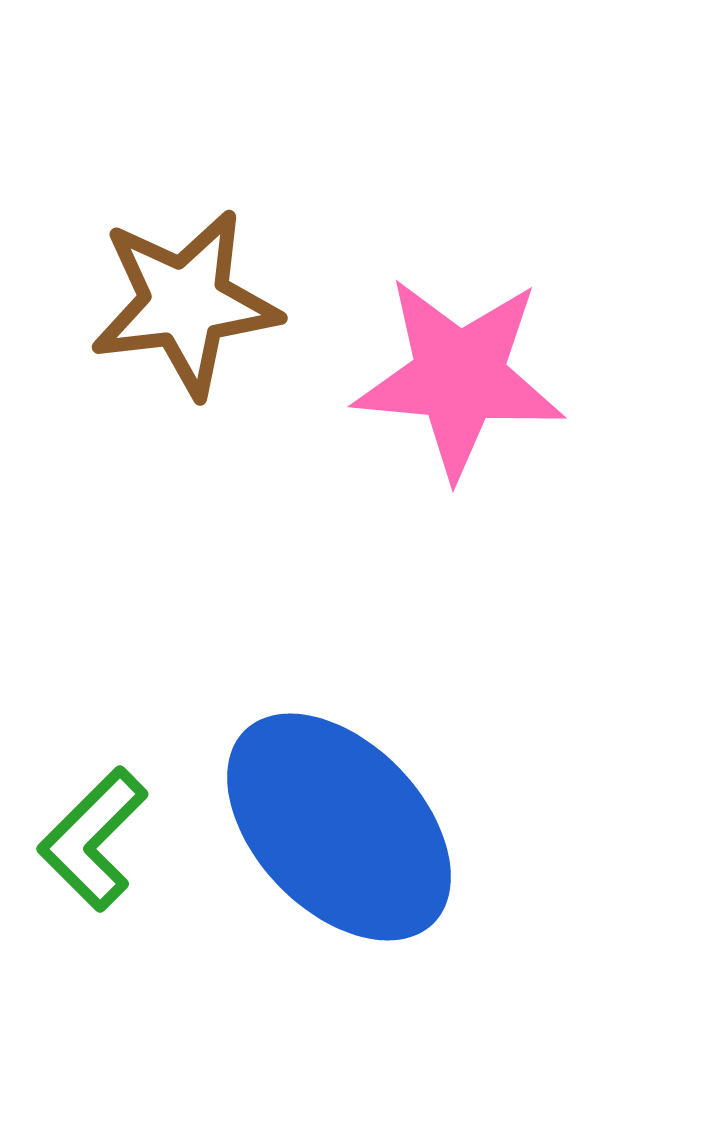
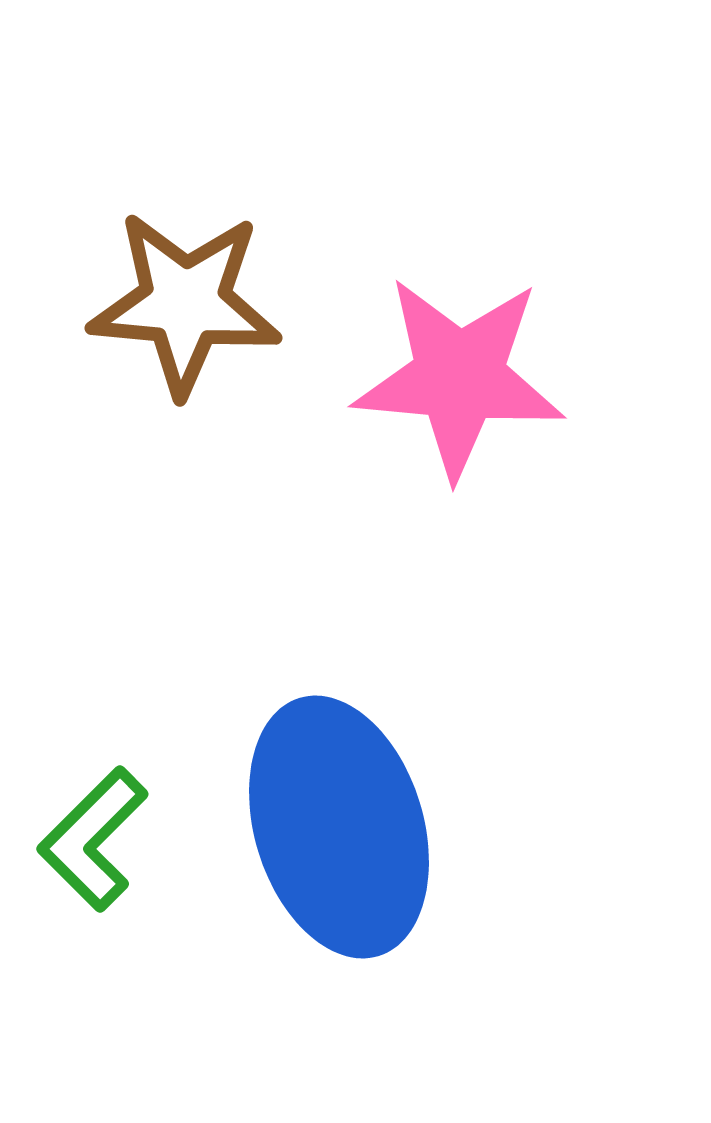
brown star: rotated 12 degrees clockwise
blue ellipse: rotated 27 degrees clockwise
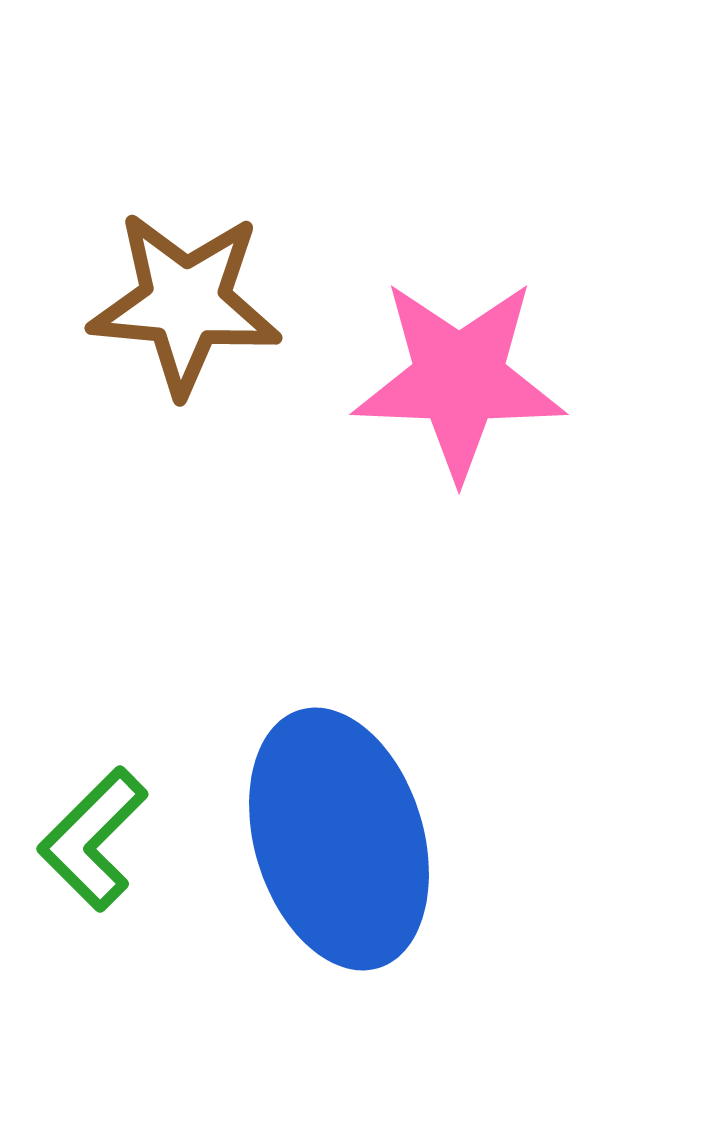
pink star: moved 2 px down; rotated 3 degrees counterclockwise
blue ellipse: moved 12 px down
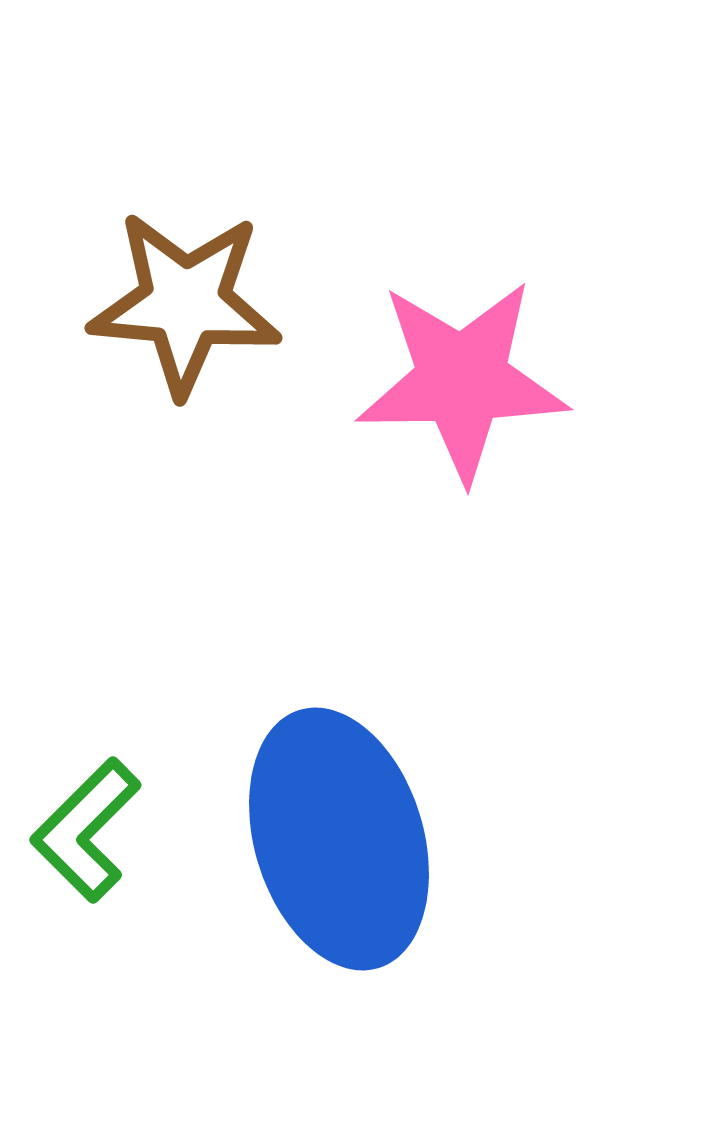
pink star: moved 3 px right, 1 px down; rotated 3 degrees counterclockwise
green L-shape: moved 7 px left, 9 px up
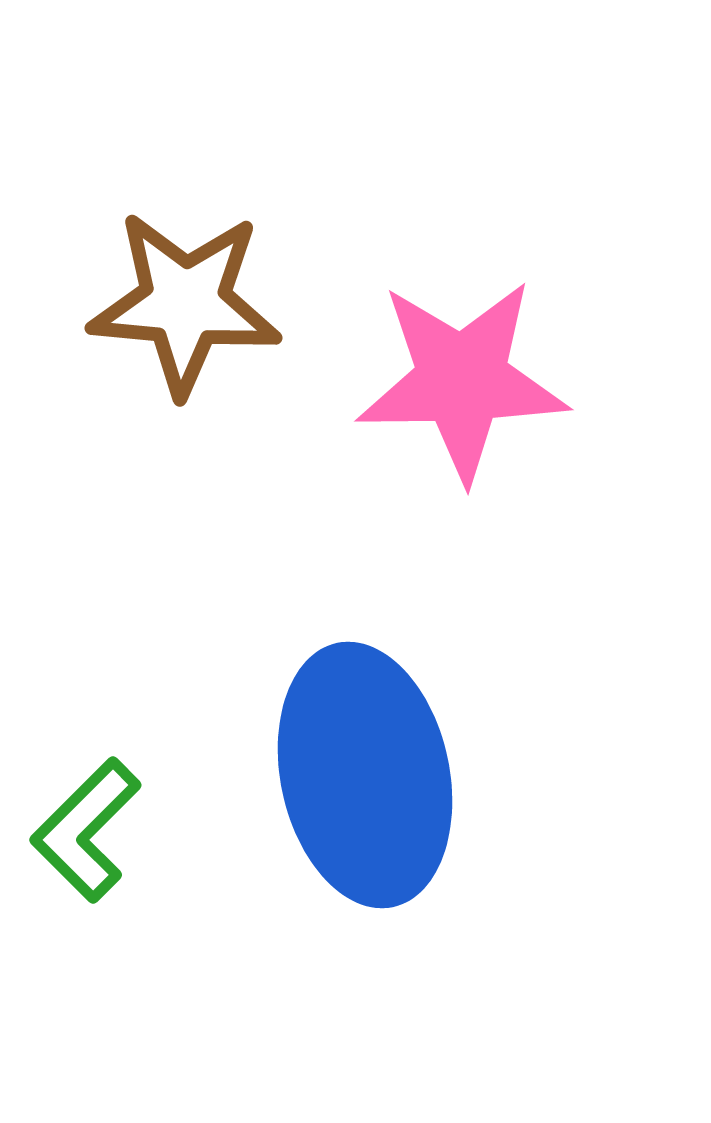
blue ellipse: moved 26 px right, 64 px up; rotated 5 degrees clockwise
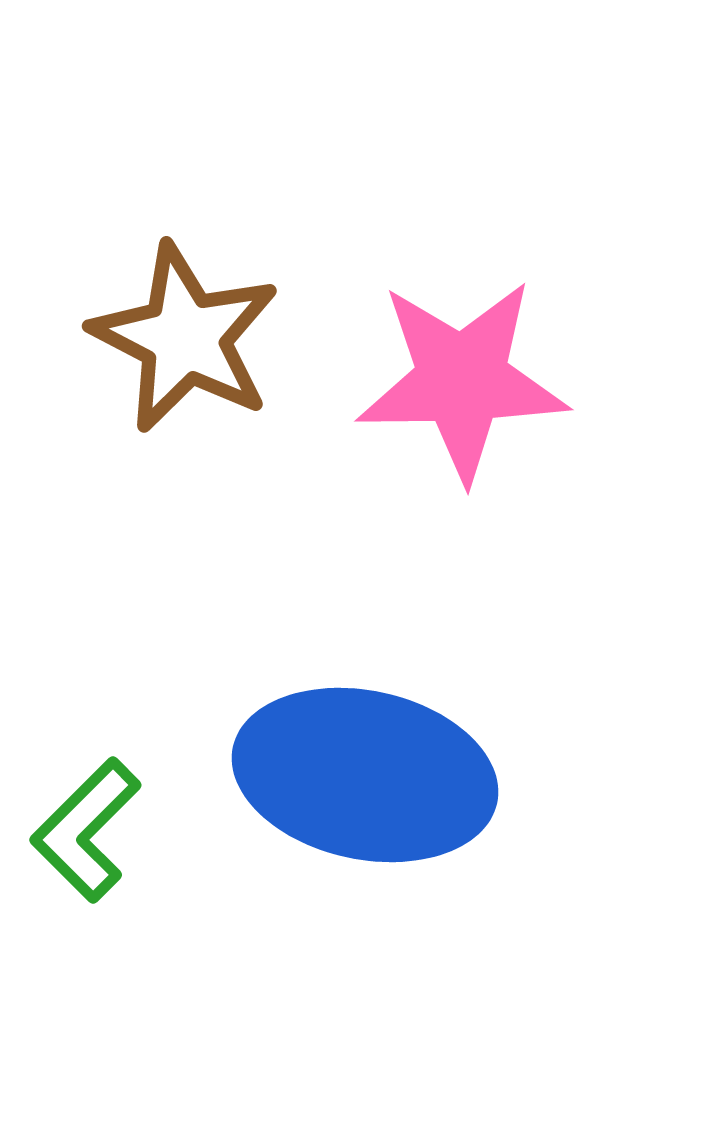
brown star: moved 35 px down; rotated 22 degrees clockwise
blue ellipse: rotated 66 degrees counterclockwise
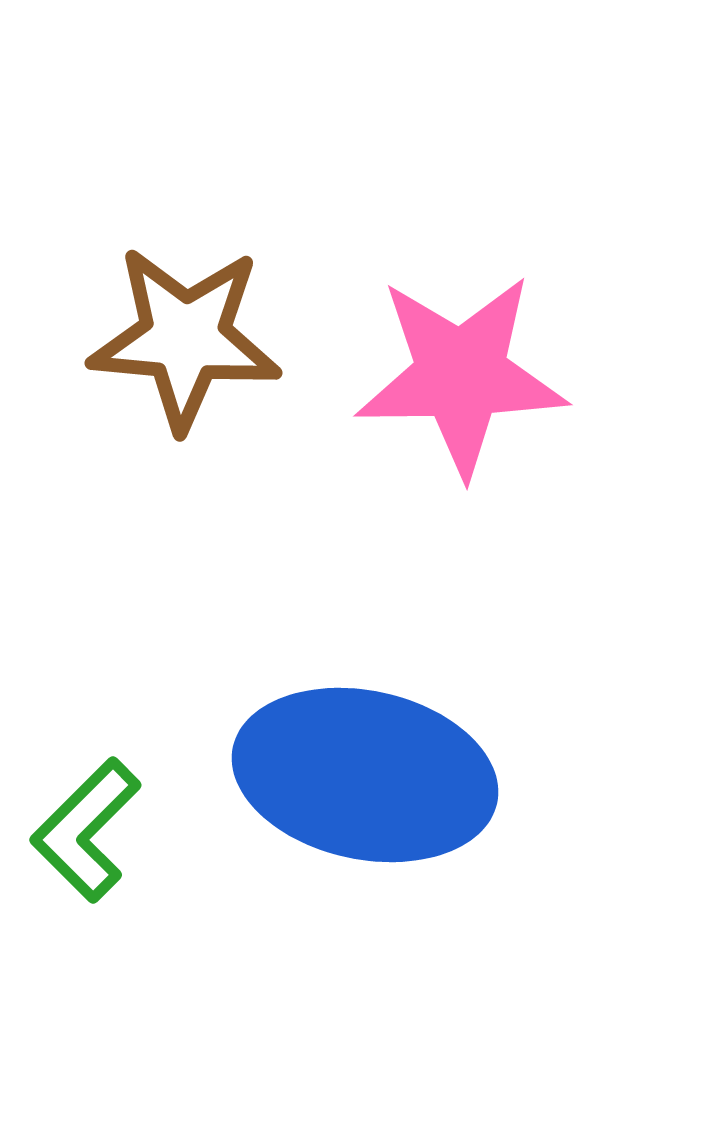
brown star: rotated 22 degrees counterclockwise
pink star: moved 1 px left, 5 px up
